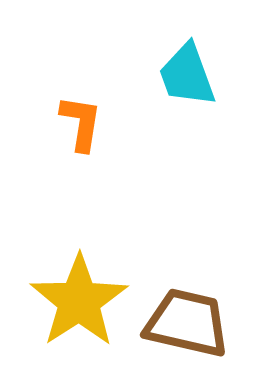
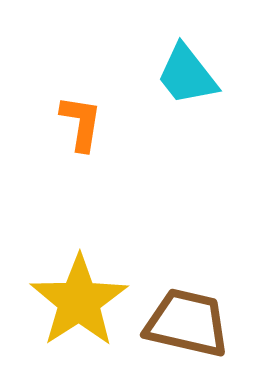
cyan trapezoid: rotated 18 degrees counterclockwise
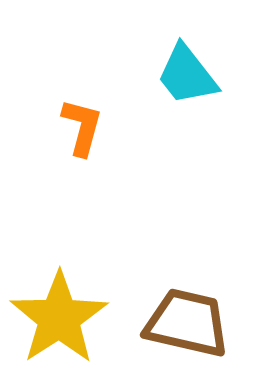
orange L-shape: moved 1 px right, 4 px down; rotated 6 degrees clockwise
yellow star: moved 20 px left, 17 px down
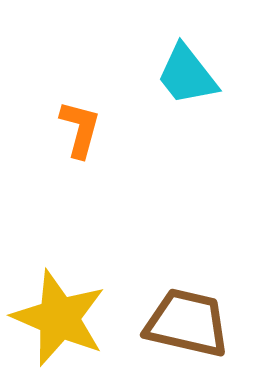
orange L-shape: moved 2 px left, 2 px down
yellow star: rotated 16 degrees counterclockwise
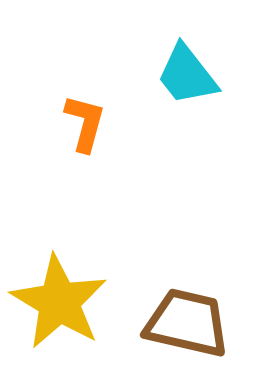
orange L-shape: moved 5 px right, 6 px up
yellow star: moved 16 px up; rotated 8 degrees clockwise
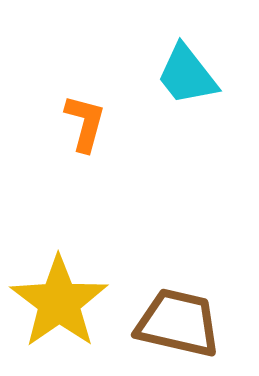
yellow star: rotated 6 degrees clockwise
brown trapezoid: moved 9 px left
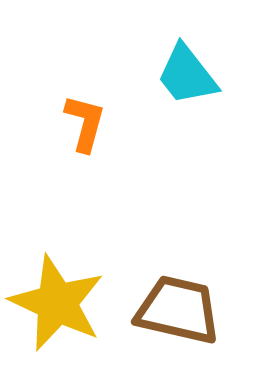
yellow star: moved 2 px left, 1 px down; rotated 12 degrees counterclockwise
brown trapezoid: moved 13 px up
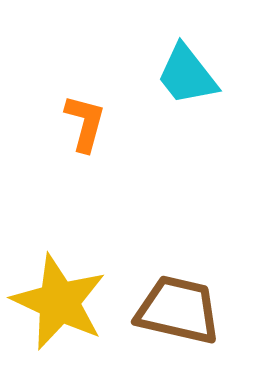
yellow star: moved 2 px right, 1 px up
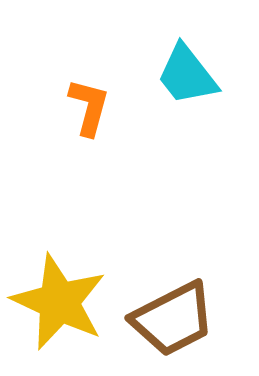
orange L-shape: moved 4 px right, 16 px up
brown trapezoid: moved 5 px left, 9 px down; rotated 140 degrees clockwise
